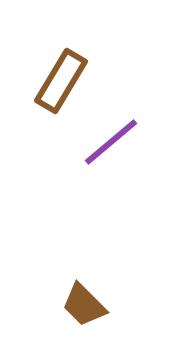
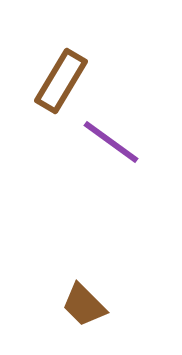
purple line: rotated 76 degrees clockwise
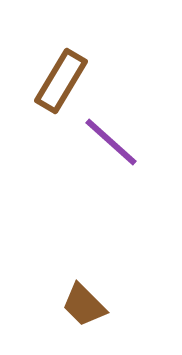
purple line: rotated 6 degrees clockwise
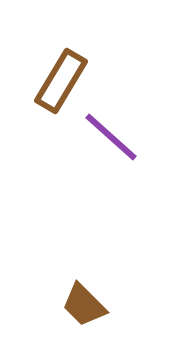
purple line: moved 5 px up
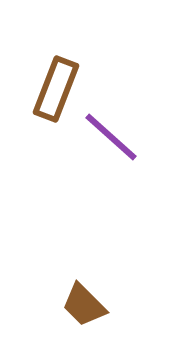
brown rectangle: moved 5 px left, 8 px down; rotated 10 degrees counterclockwise
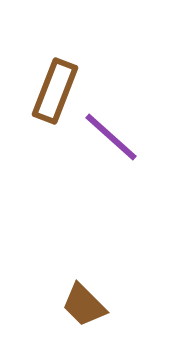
brown rectangle: moved 1 px left, 2 px down
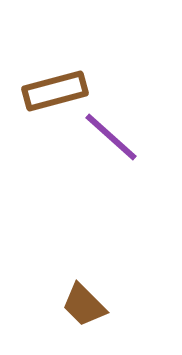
brown rectangle: rotated 54 degrees clockwise
